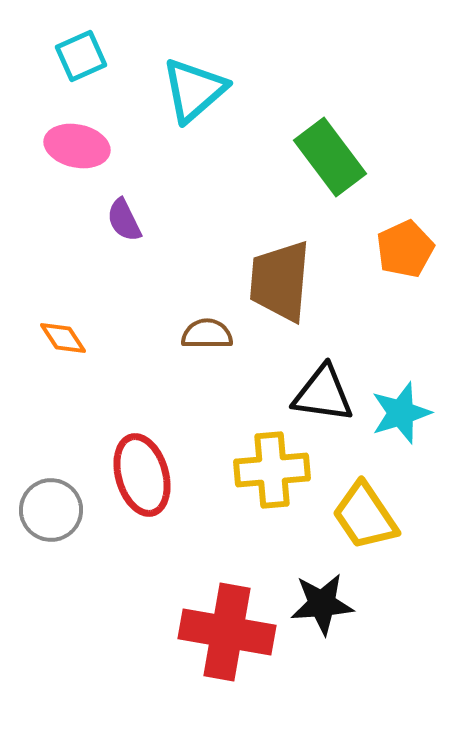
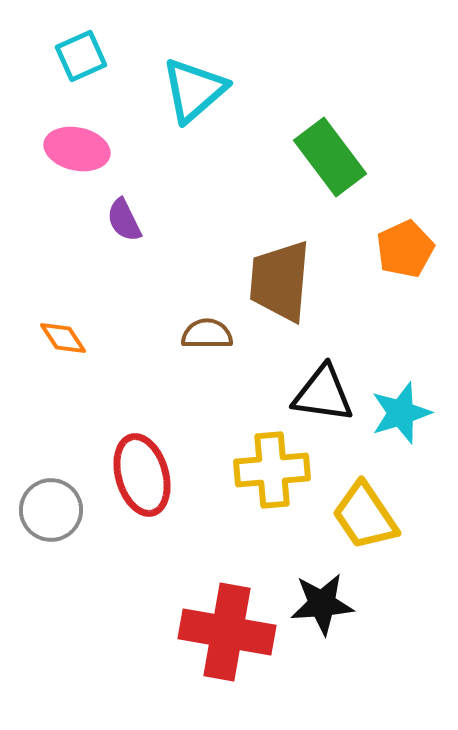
pink ellipse: moved 3 px down
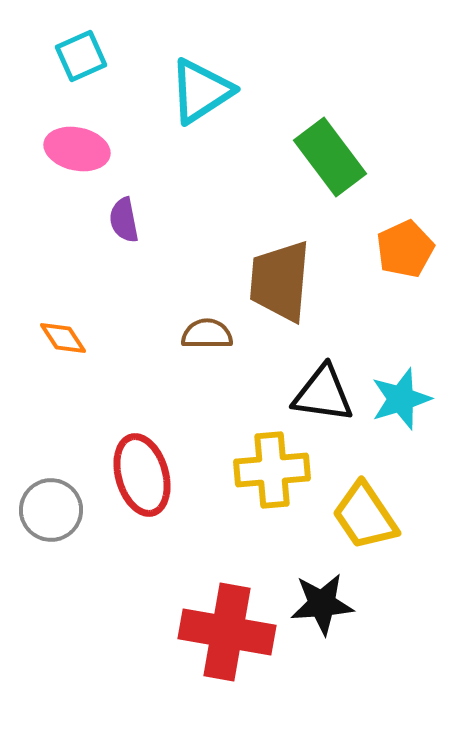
cyan triangle: moved 7 px right, 1 px down; rotated 8 degrees clockwise
purple semicircle: rotated 15 degrees clockwise
cyan star: moved 14 px up
